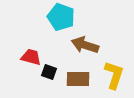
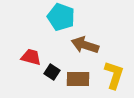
black square: moved 3 px right; rotated 14 degrees clockwise
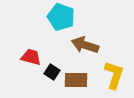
brown rectangle: moved 2 px left, 1 px down
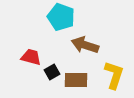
black square: rotated 28 degrees clockwise
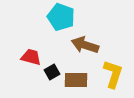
yellow L-shape: moved 1 px left, 1 px up
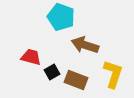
brown rectangle: rotated 20 degrees clockwise
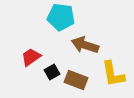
cyan pentagon: rotated 12 degrees counterclockwise
red trapezoid: rotated 50 degrees counterclockwise
yellow L-shape: rotated 152 degrees clockwise
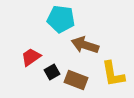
cyan pentagon: moved 2 px down
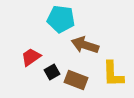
yellow L-shape: rotated 8 degrees clockwise
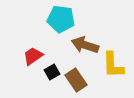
red trapezoid: moved 2 px right, 1 px up
yellow L-shape: moved 9 px up
brown rectangle: rotated 35 degrees clockwise
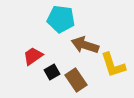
yellow L-shape: rotated 16 degrees counterclockwise
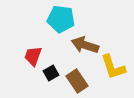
red trapezoid: rotated 35 degrees counterclockwise
yellow L-shape: moved 2 px down
black square: moved 1 px left, 1 px down
brown rectangle: moved 1 px right, 1 px down
